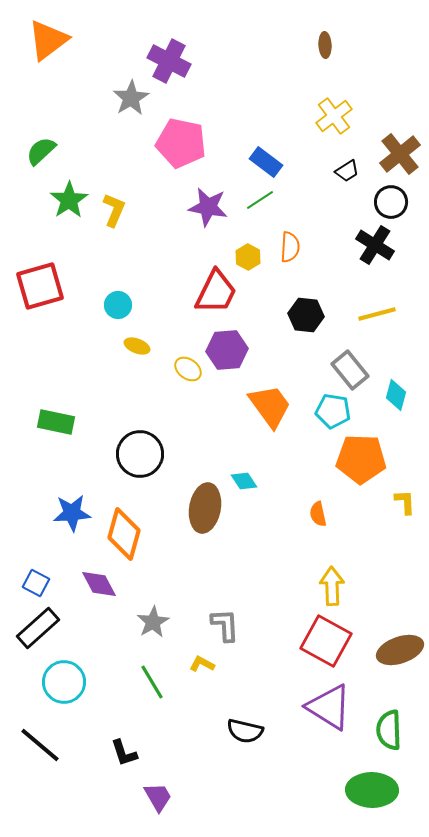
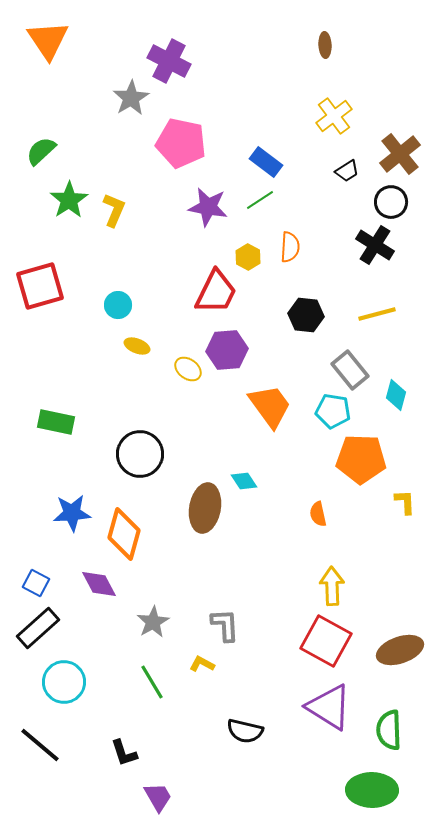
orange triangle at (48, 40): rotated 27 degrees counterclockwise
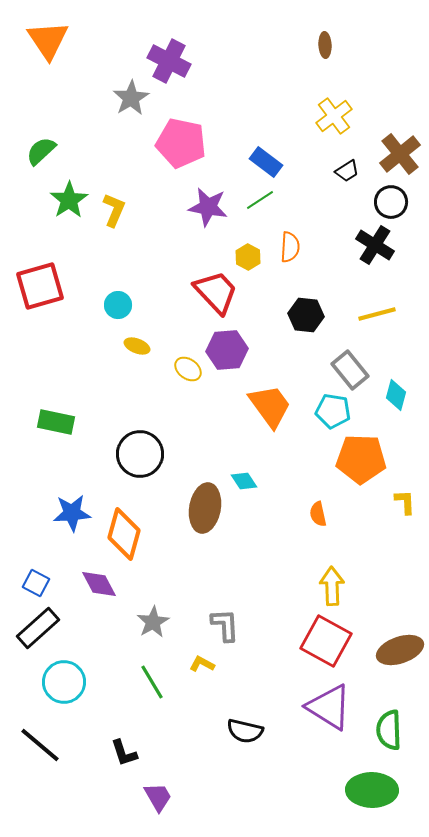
red trapezoid at (216, 292): rotated 69 degrees counterclockwise
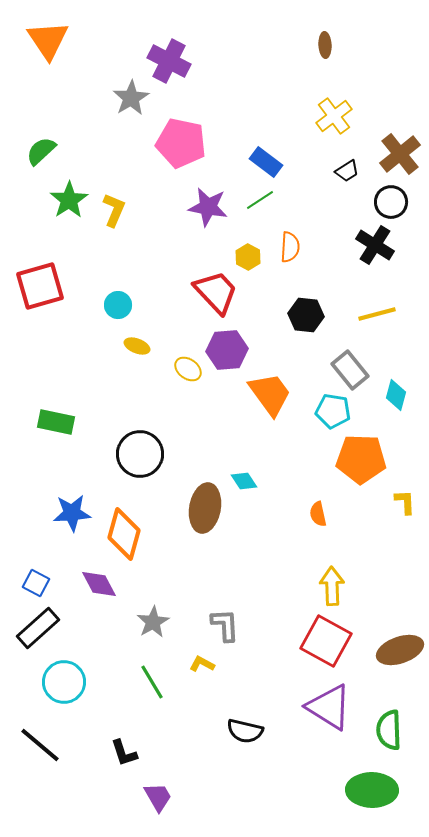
orange trapezoid at (270, 406): moved 12 px up
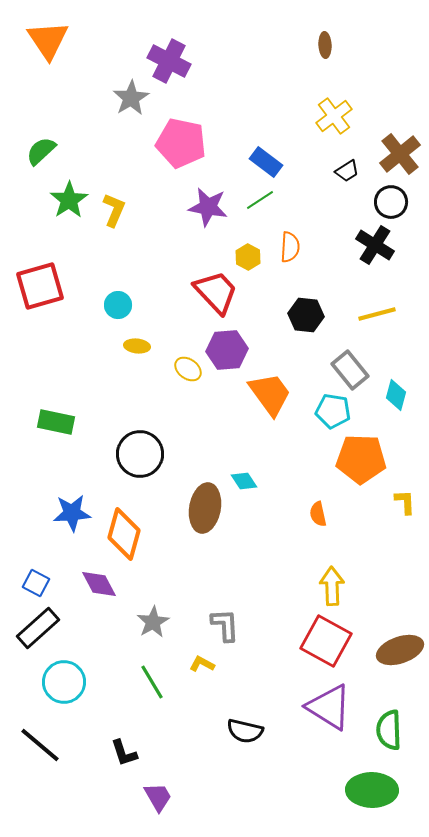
yellow ellipse at (137, 346): rotated 15 degrees counterclockwise
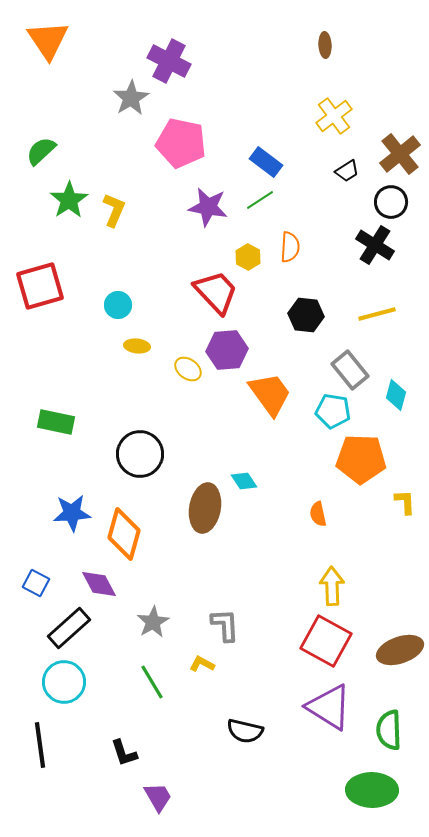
black rectangle at (38, 628): moved 31 px right
black line at (40, 745): rotated 42 degrees clockwise
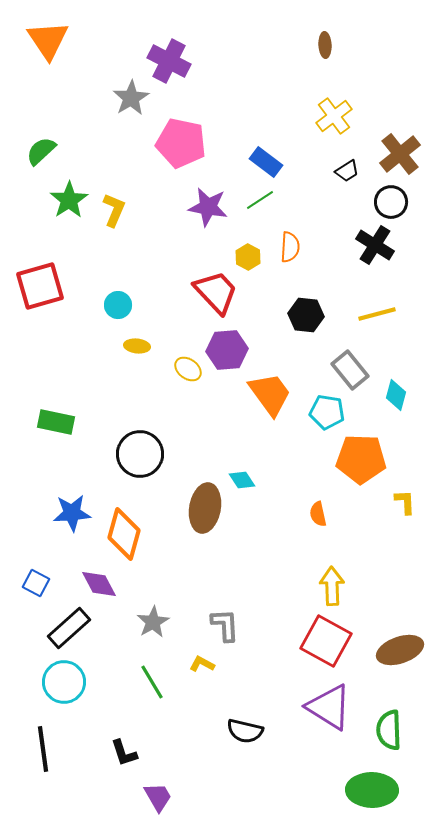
cyan pentagon at (333, 411): moved 6 px left, 1 px down
cyan diamond at (244, 481): moved 2 px left, 1 px up
black line at (40, 745): moved 3 px right, 4 px down
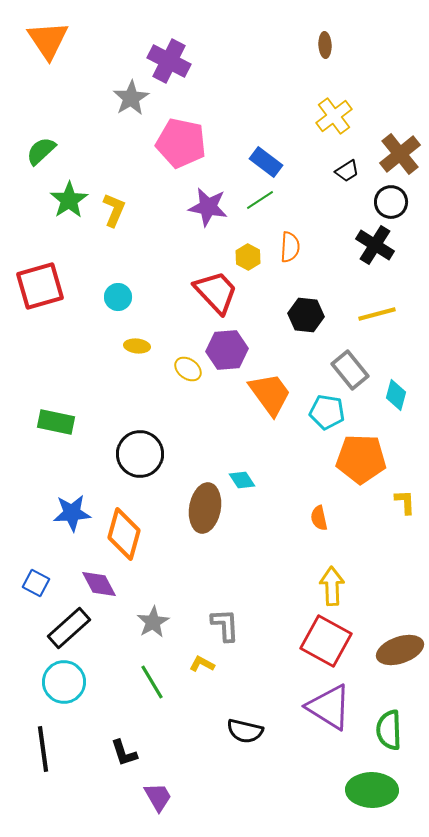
cyan circle at (118, 305): moved 8 px up
orange semicircle at (318, 514): moved 1 px right, 4 px down
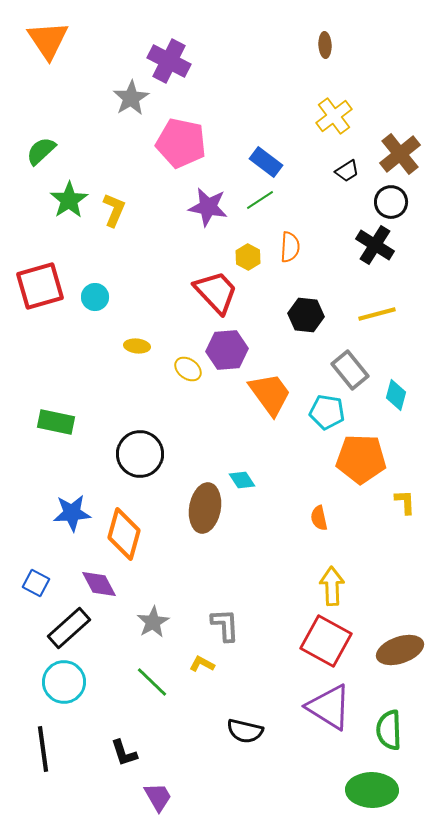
cyan circle at (118, 297): moved 23 px left
green line at (152, 682): rotated 15 degrees counterclockwise
